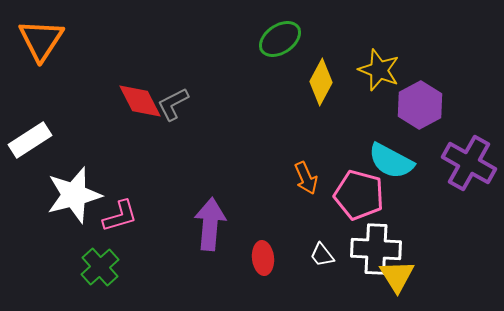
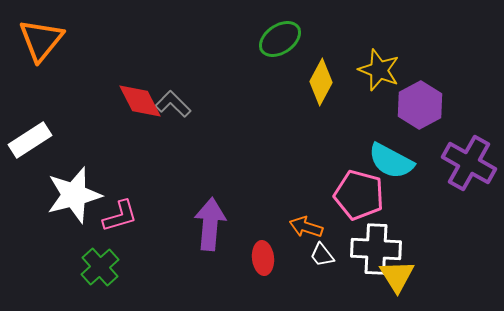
orange triangle: rotated 6 degrees clockwise
gray L-shape: rotated 72 degrees clockwise
orange arrow: moved 49 px down; rotated 132 degrees clockwise
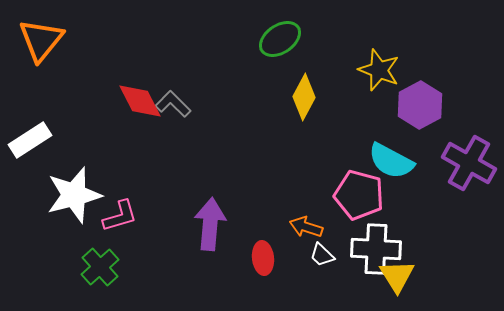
yellow diamond: moved 17 px left, 15 px down
white trapezoid: rotated 8 degrees counterclockwise
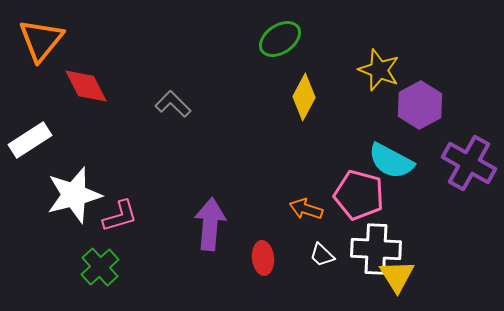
red diamond: moved 54 px left, 15 px up
orange arrow: moved 18 px up
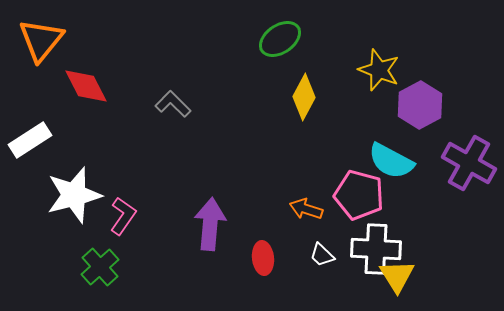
pink L-shape: moved 3 px right; rotated 39 degrees counterclockwise
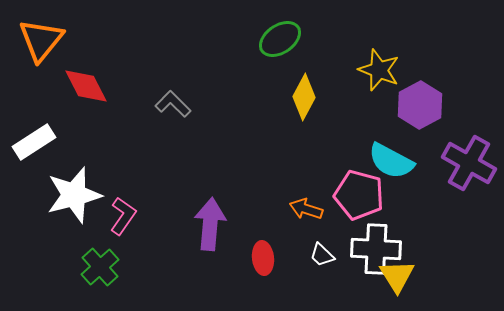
white rectangle: moved 4 px right, 2 px down
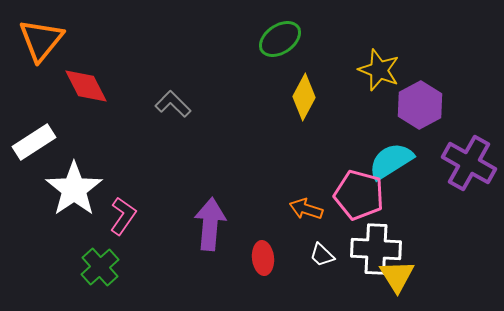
cyan semicircle: rotated 120 degrees clockwise
white star: moved 6 px up; rotated 20 degrees counterclockwise
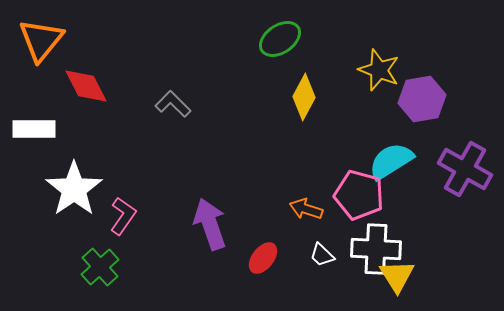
purple hexagon: moved 2 px right, 6 px up; rotated 18 degrees clockwise
white rectangle: moved 13 px up; rotated 33 degrees clockwise
purple cross: moved 4 px left, 6 px down
purple arrow: rotated 24 degrees counterclockwise
red ellipse: rotated 44 degrees clockwise
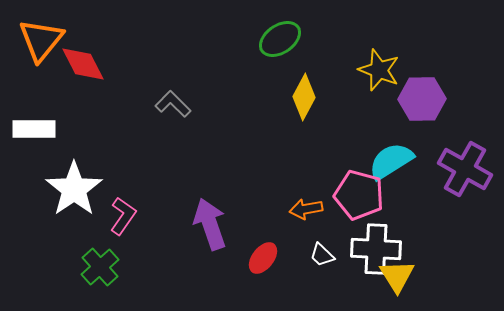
red diamond: moved 3 px left, 22 px up
purple hexagon: rotated 9 degrees clockwise
orange arrow: rotated 28 degrees counterclockwise
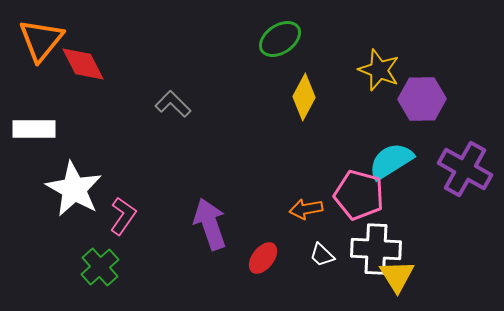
white star: rotated 8 degrees counterclockwise
